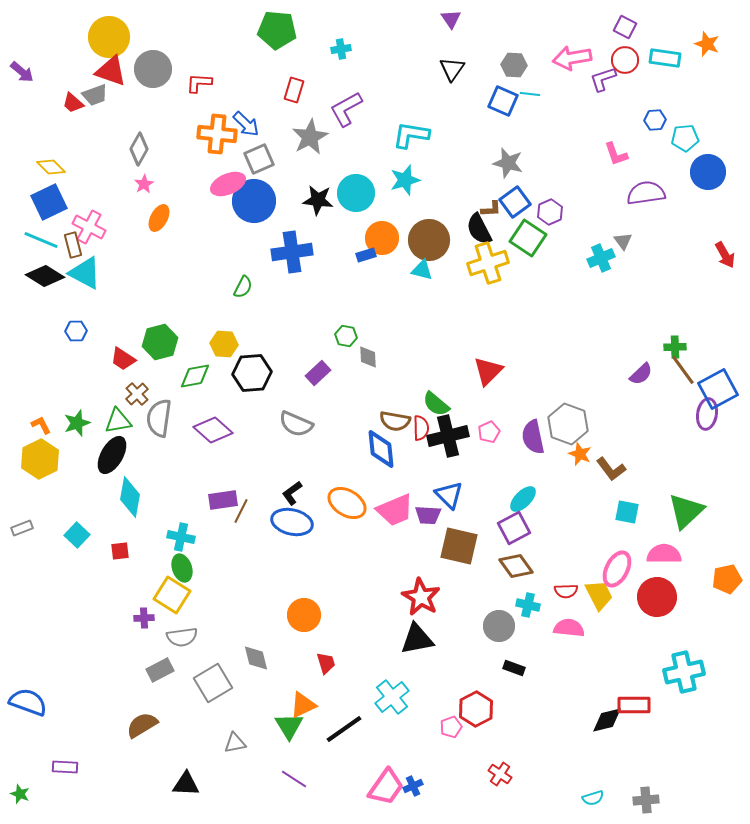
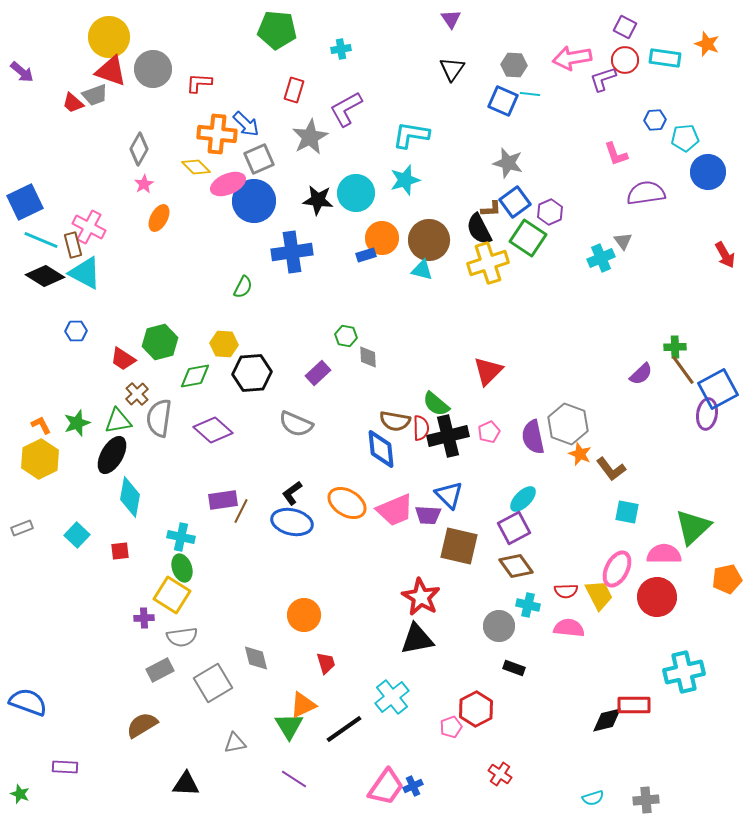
yellow diamond at (51, 167): moved 145 px right
blue square at (49, 202): moved 24 px left
green triangle at (686, 511): moved 7 px right, 16 px down
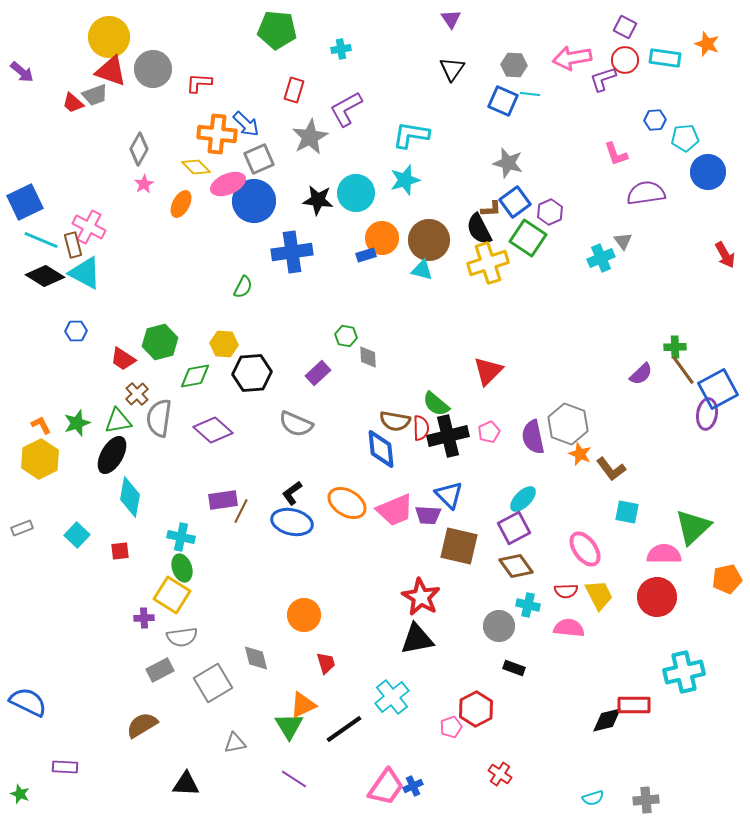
orange ellipse at (159, 218): moved 22 px right, 14 px up
pink ellipse at (617, 569): moved 32 px left, 20 px up; rotated 63 degrees counterclockwise
blue semicircle at (28, 702): rotated 6 degrees clockwise
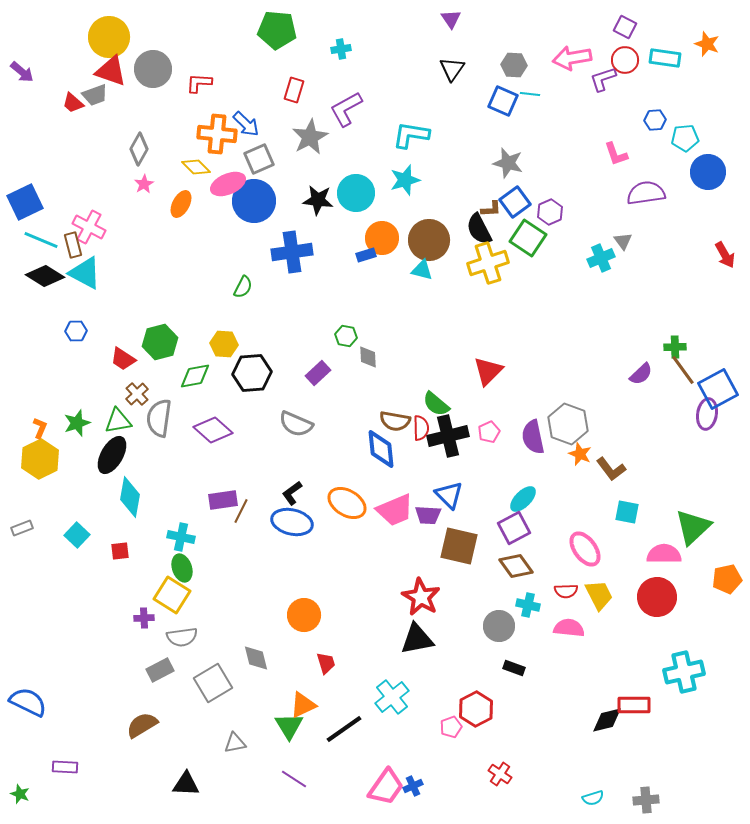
orange L-shape at (41, 425): moved 1 px left, 3 px down; rotated 50 degrees clockwise
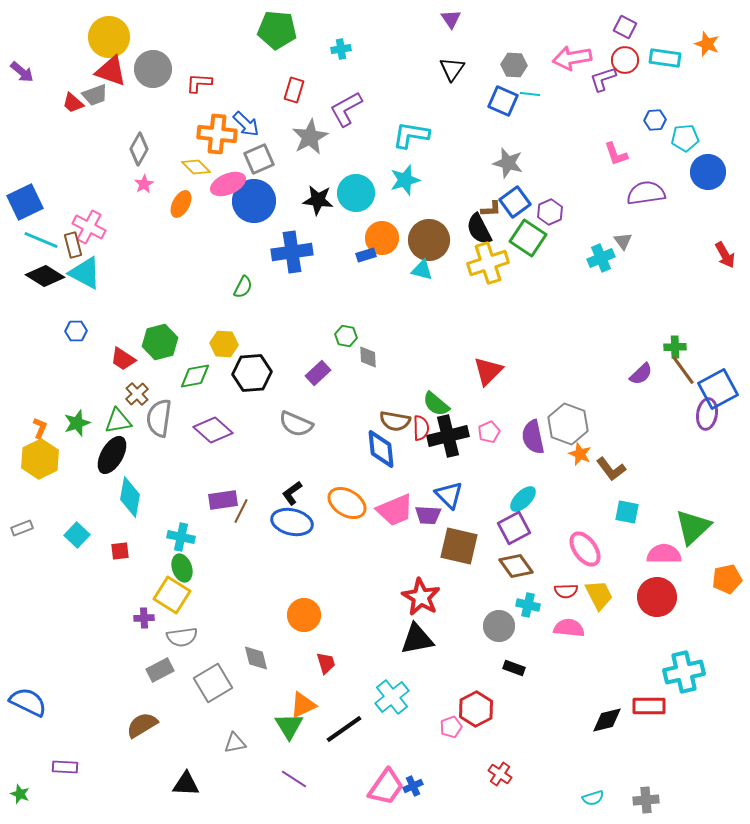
red rectangle at (634, 705): moved 15 px right, 1 px down
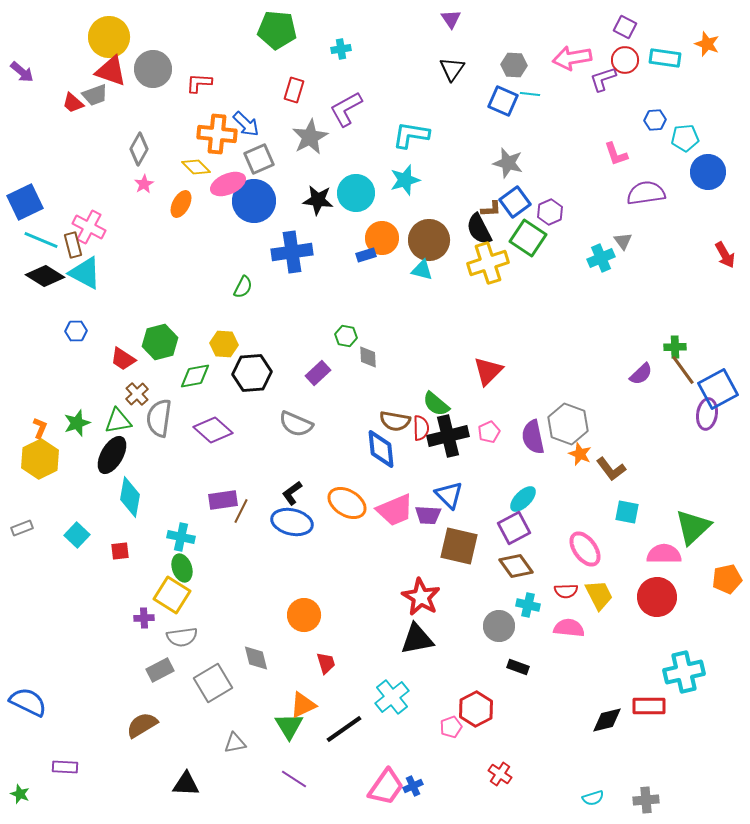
black rectangle at (514, 668): moved 4 px right, 1 px up
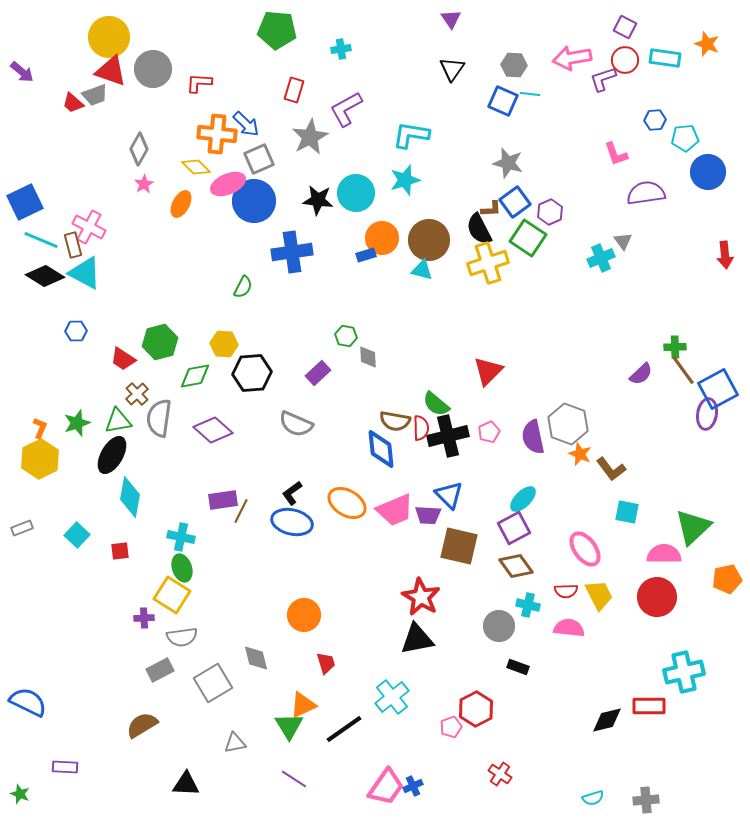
red arrow at (725, 255): rotated 24 degrees clockwise
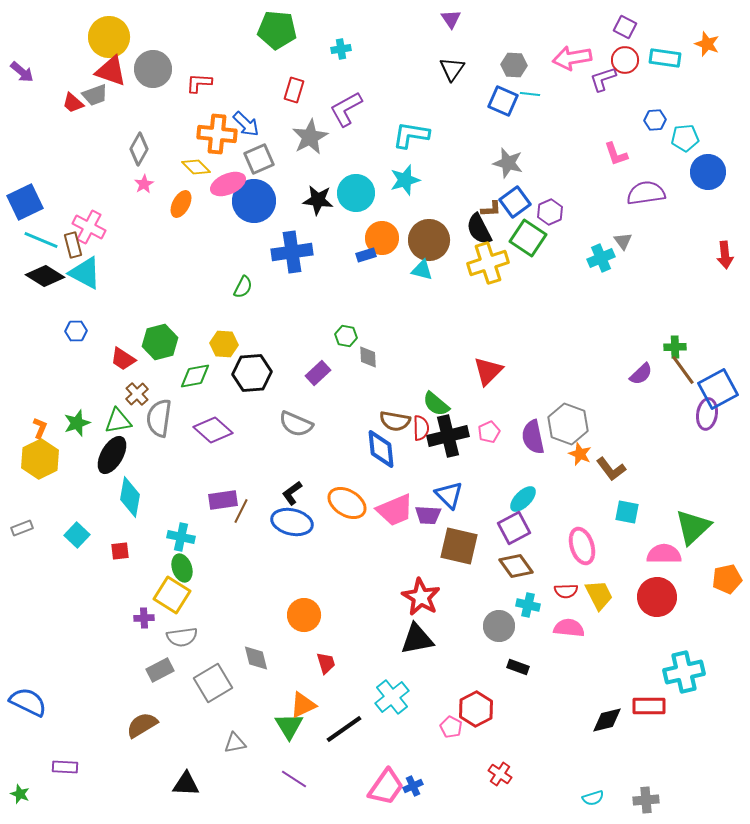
pink ellipse at (585, 549): moved 3 px left, 3 px up; rotated 18 degrees clockwise
pink pentagon at (451, 727): rotated 25 degrees counterclockwise
